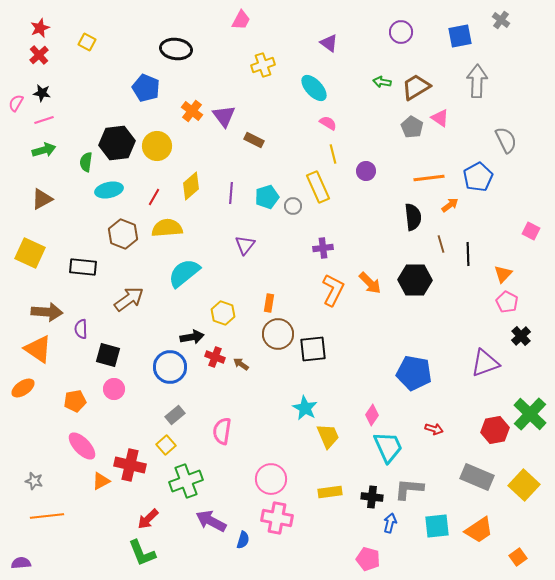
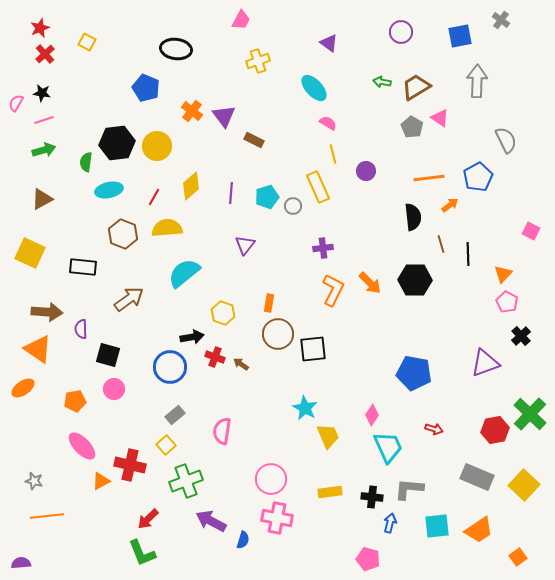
red cross at (39, 55): moved 6 px right, 1 px up
yellow cross at (263, 65): moved 5 px left, 4 px up
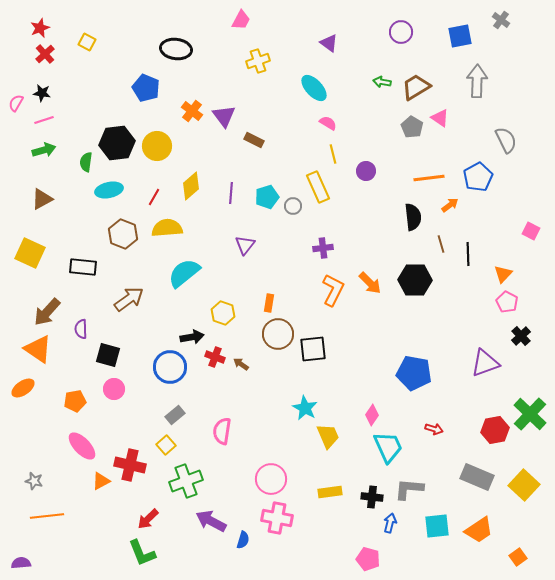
brown arrow at (47, 312): rotated 128 degrees clockwise
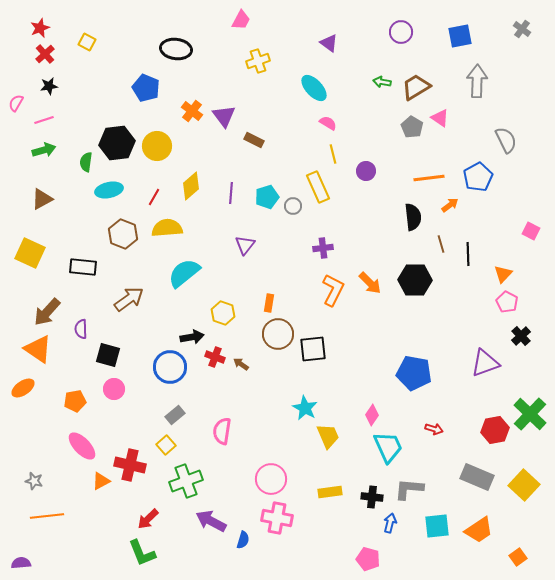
gray cross at (501, 20): moved 21 px right, 9 px down
black star at (42, 93): moved 7 px right, 7 px up; rotated 18 degrees counterclockwise
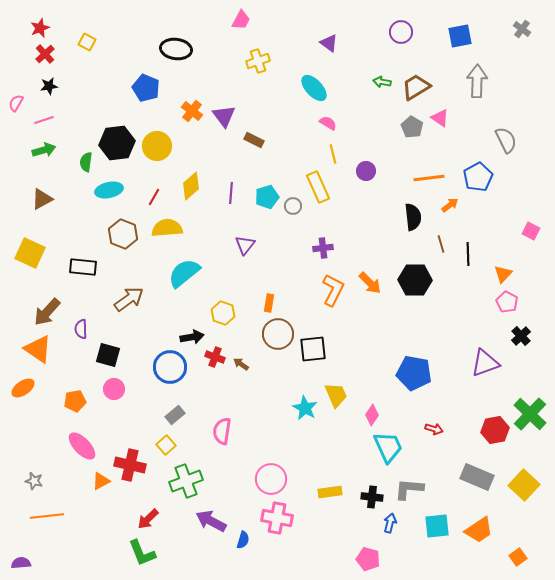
yellow trapezoid at (328, 436): moved 8 px right, 41 px up
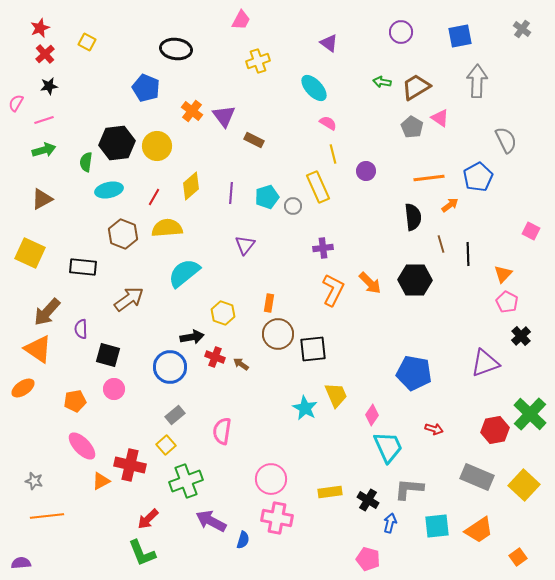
black cross at (372, 497): moved 4 px left, 3 px down; rotated 25 degrees clockwise
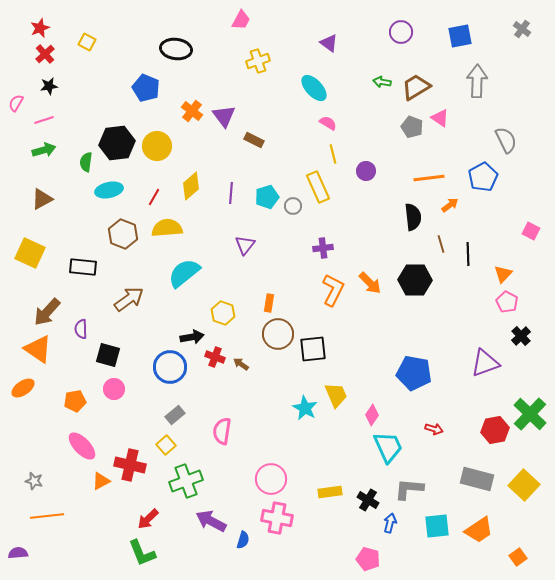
gray pentagon at (412, 127): rotated 10 degrees counterclockwise
blue pentagon at (478, 177): moved 5 px right
gray rectangle at (477, 477): moved 2 px down; rotated 8 degrees counterclockwise
purple semicircle at (21, 563): moved 3 px left, 10 px up
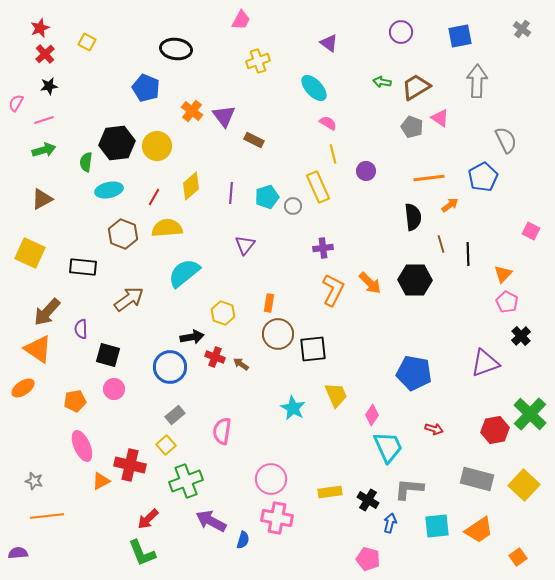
cyan star at (305, 408): moved 12 px left
pink ellipse at (82, 446): rotated 20 degrees clockwise
